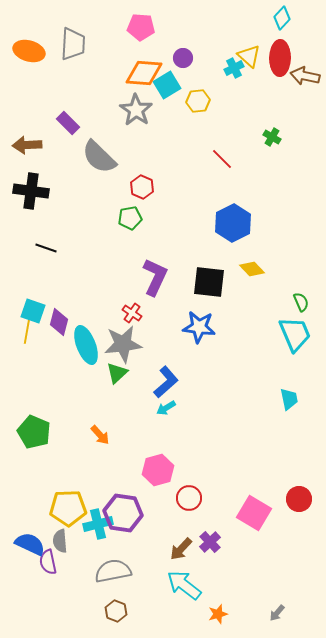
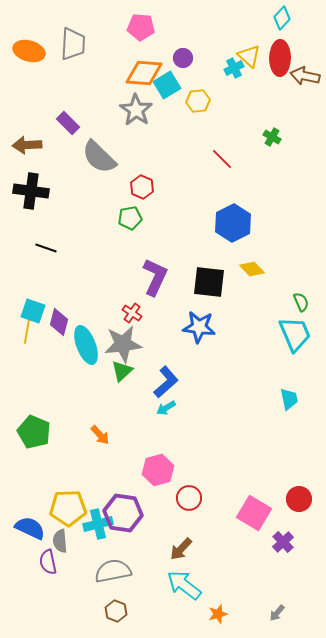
green triangle at (117, 373): moved 5 px right, 2 px up
purple cross at (210, 542): moved 73 px right
blue semicircle at (30, 544): moved 16 px up
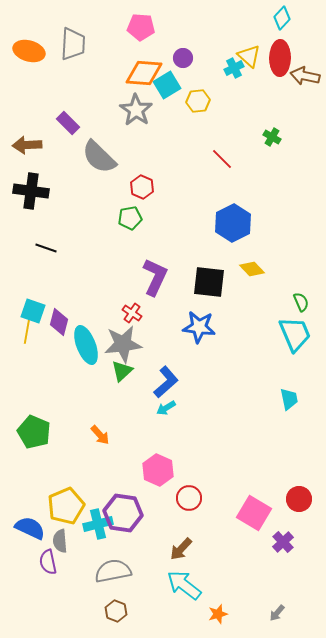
pink hexagon at (158, 470): rotated 20 degrees counterclockwise
yellow pentagon at (68, 508): moved 2 px left, 2 px up; rotated 21 degrees counterclockwise
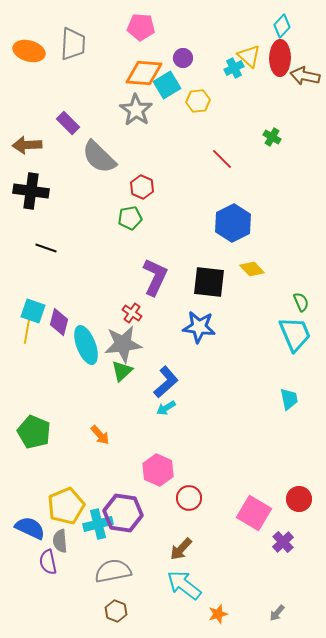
cyan diamond at (282, 18): moved 8 px down
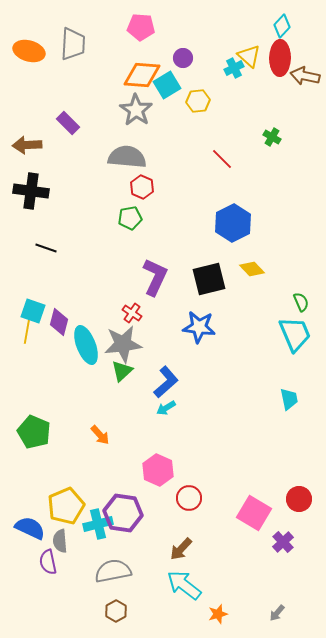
orange diamond at (144, 73): moved 2 px left, 2 px down
gray semicircle at (99, 157): moved 28 px right; rotated 141 degrees clockwise
black square at (209, 282): moved 3 px up; rotated 20 degrees counterclockwise
brown hexagon at (116, 611): rotated 10 degrees clockwise
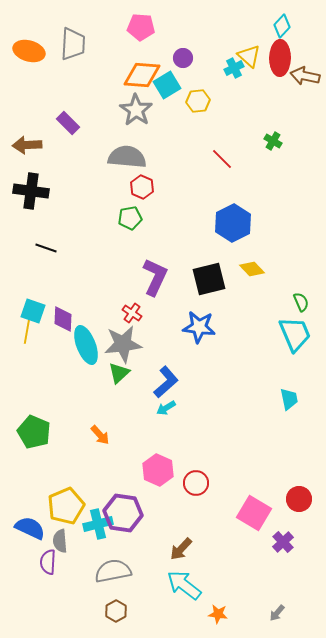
green cross at (272, 137): moved 1 px right, 4 px down
purple diamond at (59, 322): moved 4 px right, 3 px up; rotated 12 degrees counterclockwise
green triangle at (122, 371): moved 3 px left, 2 px down
red circle at (189, 498): moved 7 px right, 15 px up
purple semicircle at (48, 562): rotated 15 degrees clockwise
orange star at (218, 614): rotated 24 degrees clockwise
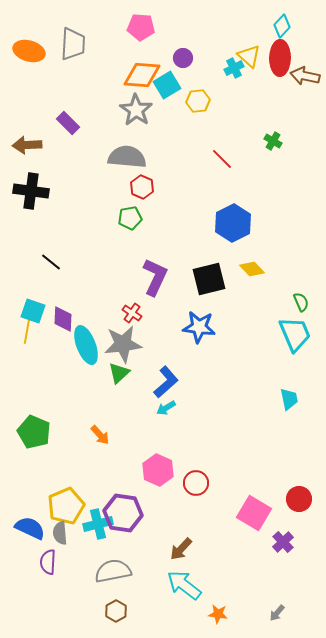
black line at (46, 248): moved 5 px right, 14 px down; rotated 20 degrees clockwise
gray semicircle at (60, 541): moved 8 px up
